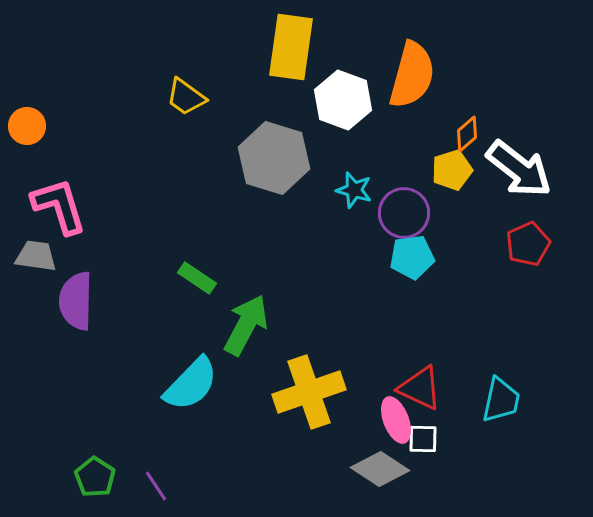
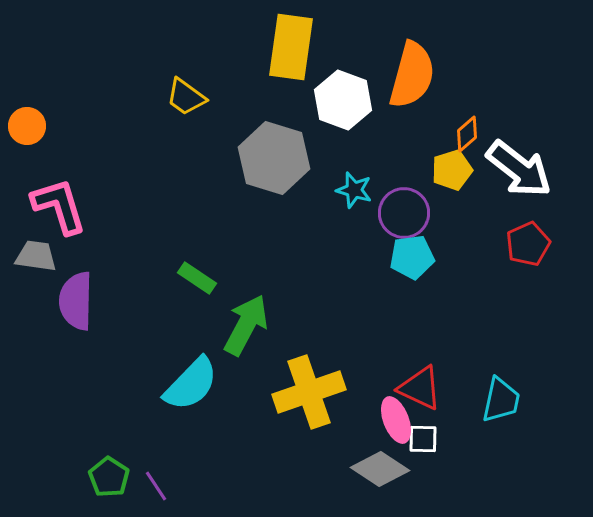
green pentagon: moved 14 px right
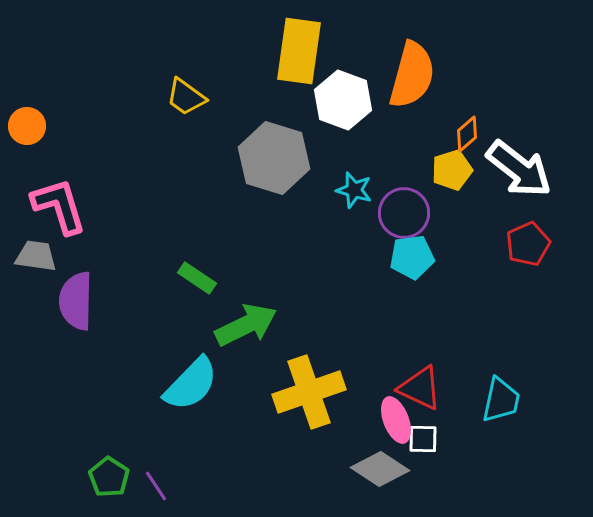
yellow rectangle: moved 8 px right, 4 px down
green arrow: rotated 36 degrees clockwise
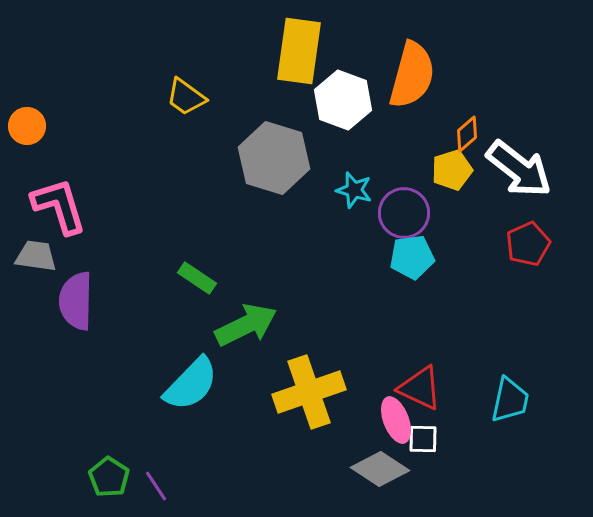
cyan trapezoid: moved 9 px right
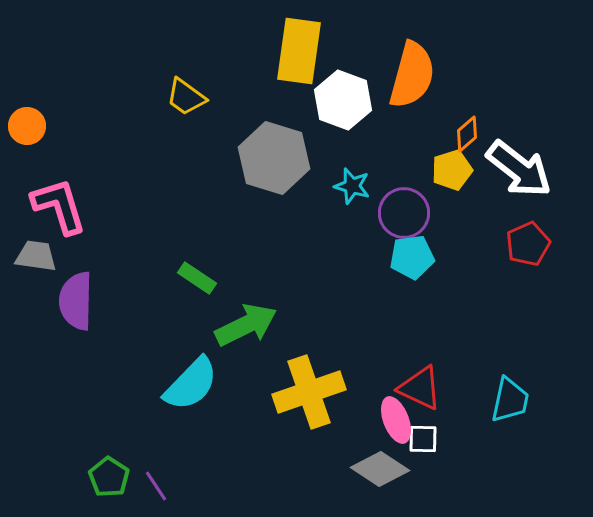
cyan star: moved 2 px left, 4 px up
